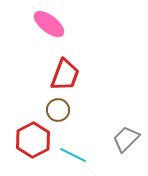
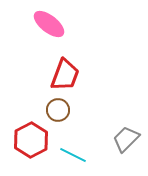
red hexagon: moved 2 px left
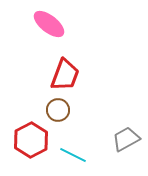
gray trapezoid: rotated 16 degrees clockwise
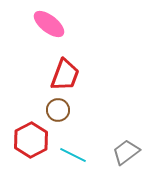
gray trapezoid: moved 13 px down; rotated 8 degrees counterclockwise
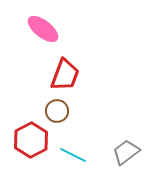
pink ellipse: moved 6 px left, 5 px down
brown circle: moved 1 px left, 1 px down
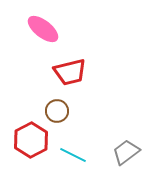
red trapezoid: moved 5 px right, 3 px up; rotated 56 degrees clockwise
